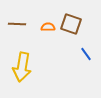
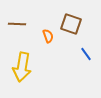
orange semicircle: moved 9 px down; rotated 72 degrees clockwise
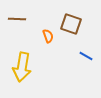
brown line: moved 5 px up
blue line: moved 2 px down; rotated 24 degrees counterclockwise
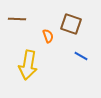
blue line: moved 5 px left
yellow arrow: moved 6 px right, 2 px up
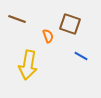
brown line: rotated 18 degrees clockwise
brown square: moved 1 px left
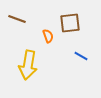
brown square: moved 1 px up; rotated 25 degrees counterclockwise
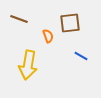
brown line: moved 2 px right
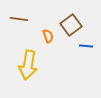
brown line: rotated 12 degrees counterclockwise
brown square: moved 1 px right, 2 px down; rotated 30 degrees counterclockwise
blue line: moved 5 px right, 10 px up; rotated 24 degrees counterclockwise
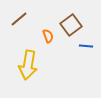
brown line: rotated 48 degrees counterclockwise
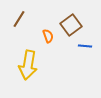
brown line: rotated 18 degrees counterclockwise
blue line: moved 1 px left
